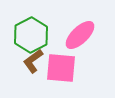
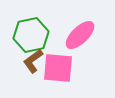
green hexagon: rotated 16 degrees clockwise
pink square: moved 3 px left
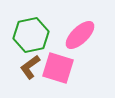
brown L-shape: moved 3 px left, 6 px down
pink square: rotated 12 degrees clockwise
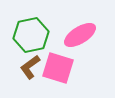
pink ellipse: rotated 12 degrees clockwise
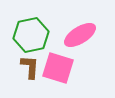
brown L-shape: rotated 130 degrees clockwise
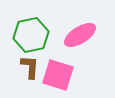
pink square: moved 7 px down
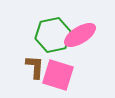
green hexagon: moved 22 px right
brown L-shape: moved 5 px right
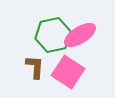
pink square: moved 10 px right, 3 px up; rotated 16 degrees clockwise
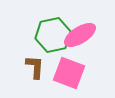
pink square: moved 1 px right, 1 px down; rotated 12 degrees counterclockwise
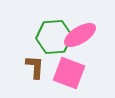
green hexagon: moved 1 px right, 2 px down; rotated 8 degrees clockwise
